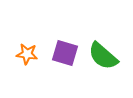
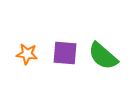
purple square: rotated 12 degrees counterclockwise
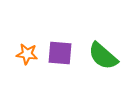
purple square: moved 5 px left
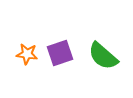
purple square: rotated 24 degrees counterclockwise
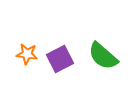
purple square: moved 6 px down; rotated 8 degrees counterclockwise
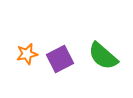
orange star: rotated 20 degrees counterclockwise
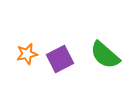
green semicircle: moved 2 px right, 1 px up
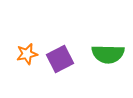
green semicircle: moved 3 px right, 1 px up; rotated 40 degrees counterclockwise
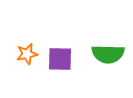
purple square: rotated 28 degrees clockwise
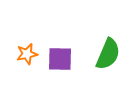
green semicircle: rotated 68 degrees counterclockwise
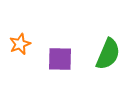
orange star: moved 7 px left, 10 px up; rotated 10 degrees counterclockwise
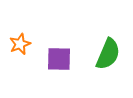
purple square: moved 1 px left
